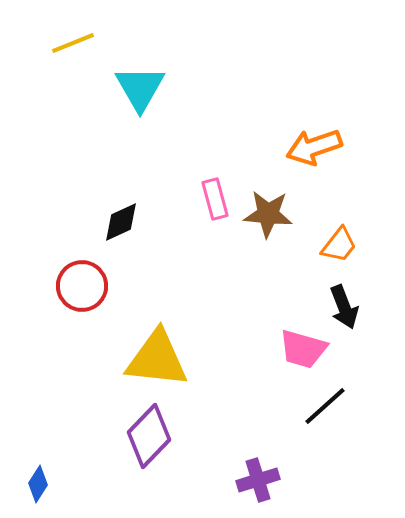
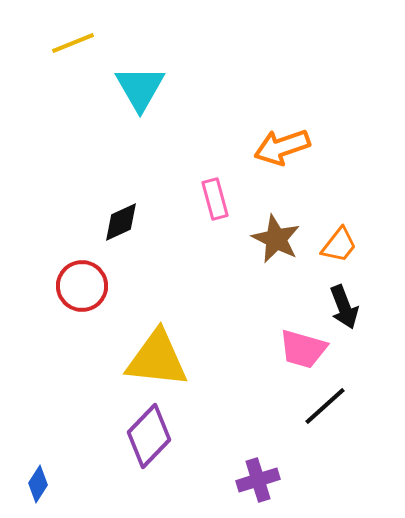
orange arrow: moved 32 px left
brown star: moved 8 px right, 25 px down; rotated 21 degrees clockwise
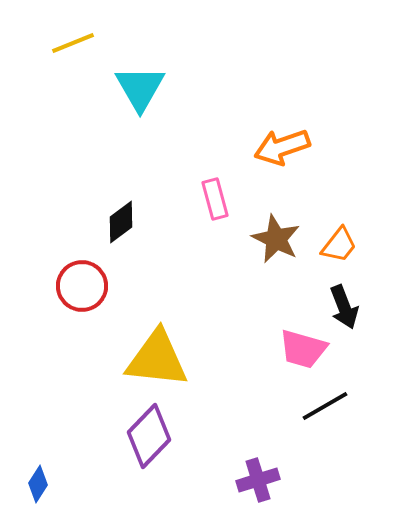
black diamond: rotated 12 degrees counterclockwise
black line: rotated 12 degrees clockwise
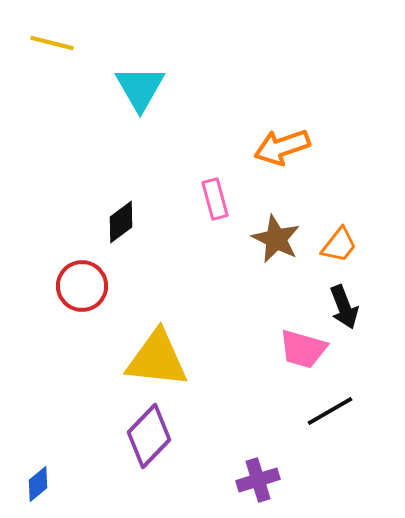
yellow line: moved 21 px left; rotated 36 degrees clockwise
black line: moved 5 px right, 5 px down
blue diamond: rotated 18 degrees clockwise
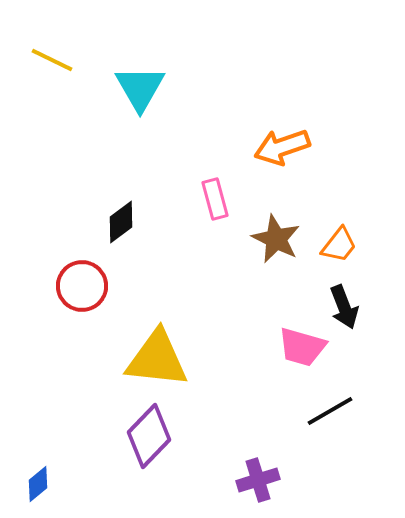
yellow line: moved 17 px down; rotated 12 degrees clockwise
pink trapezoid: moved 1 px left, 2 px up
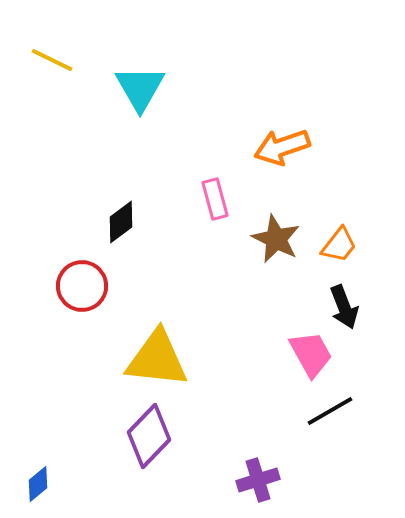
pink trapezoid: moved 9 px right, 7 px down; rotated 135 degrees counterclockwise
